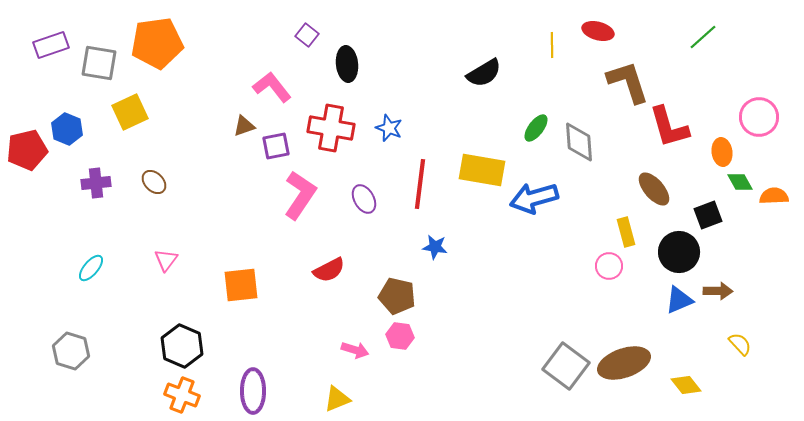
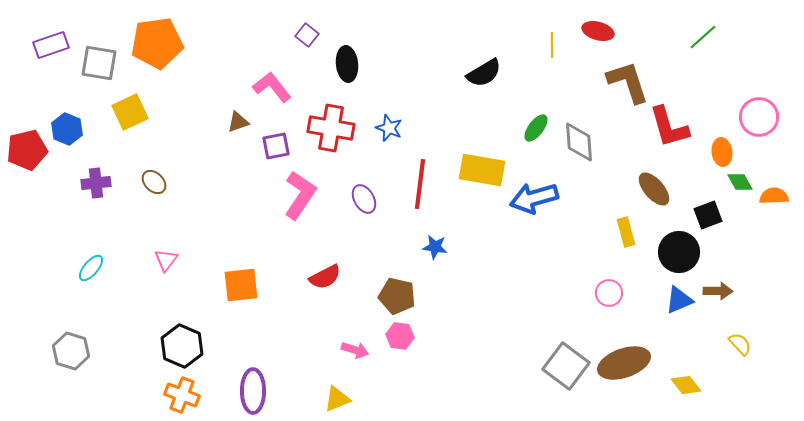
brown triangle at (244, 126): moved 6 px left, 4 px up
pink circle at (609, 266): moved 27 px down
red semicircle at (329, 270): moved 4 px left, 7 px down
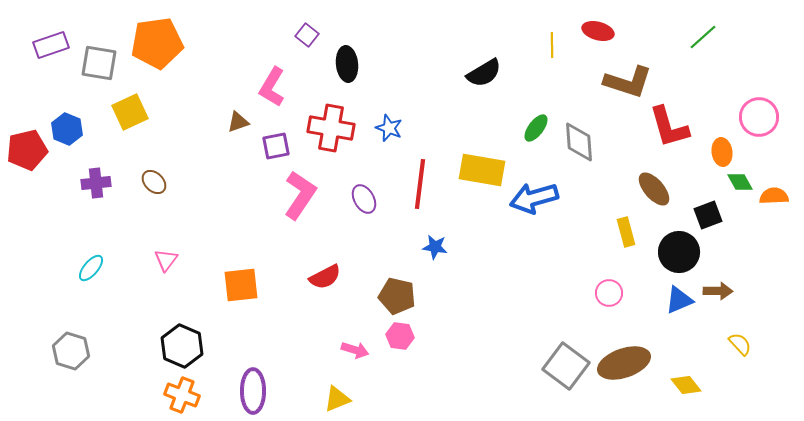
brown L-shape at (628, 82): rotated 126 degrees clockwise
pink L-shape at (272, 87): rotated 111 degrees counterclockwise
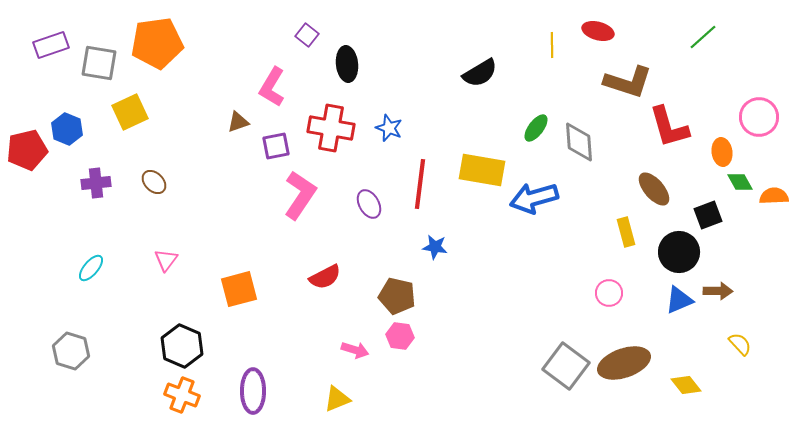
black semicircle at (484, 73): moved 4 px left
purple ellipse at (364, 199): moved 5 px right, 5 px down
orange square at (241, 285): moved 2 px left, 4 px down; rotated 9 degrees counterclockwise
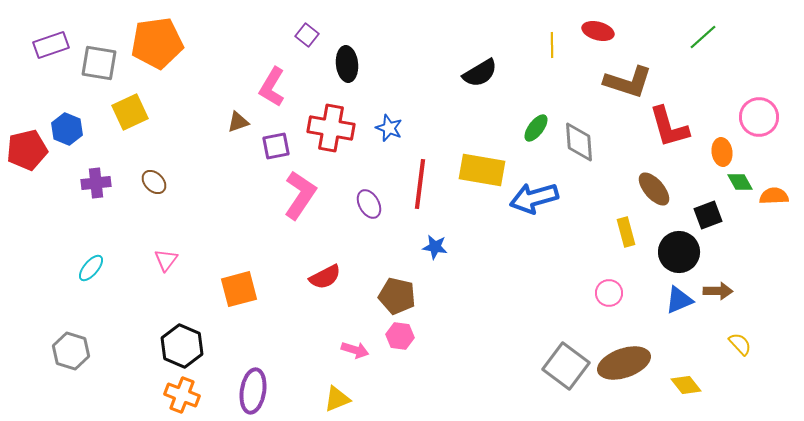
purple ellipse at (253, 391): rotated 9 degrees clockwise
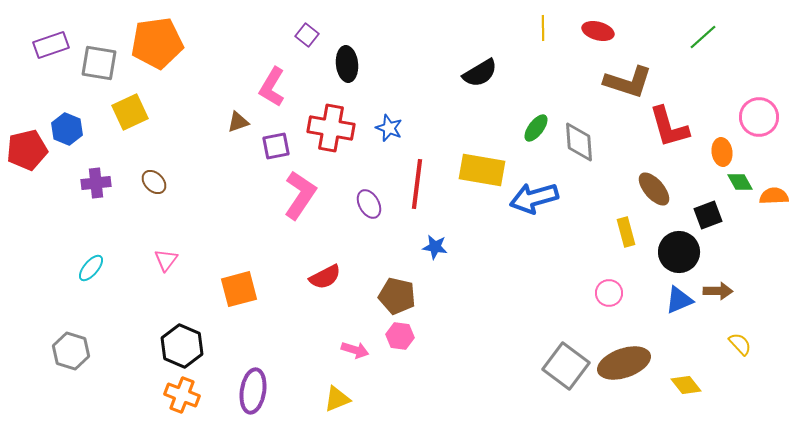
yellow line at (552, 45): moved 9 px left, 17 px up
red line at (420, 184): moved 3 px left
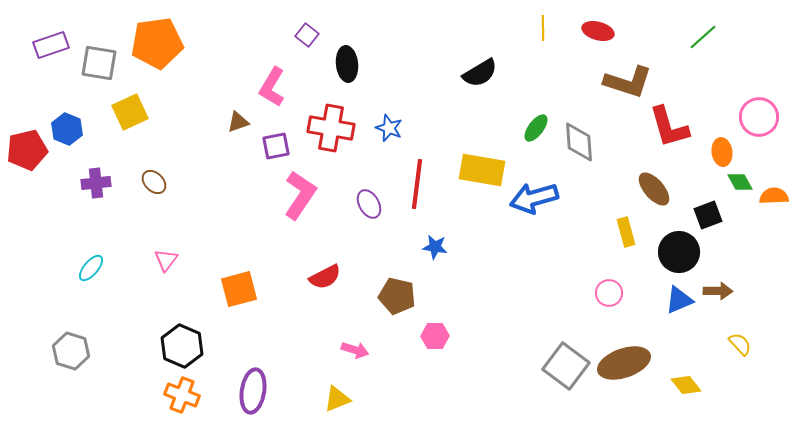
pink hexagon at (400, 336): moved 35 px right; rotated 8 degrees counterclockwise
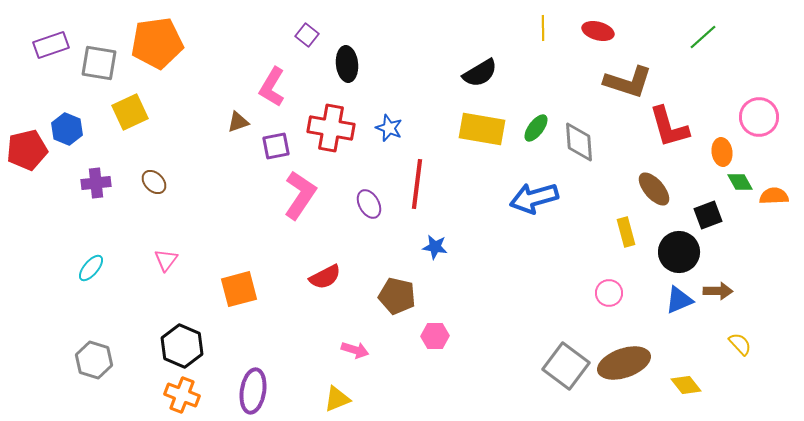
yellow rectangle at (482, 170): moved 41 px up
gray hexagon at (71, 351): moved 23 px right, 9 px down
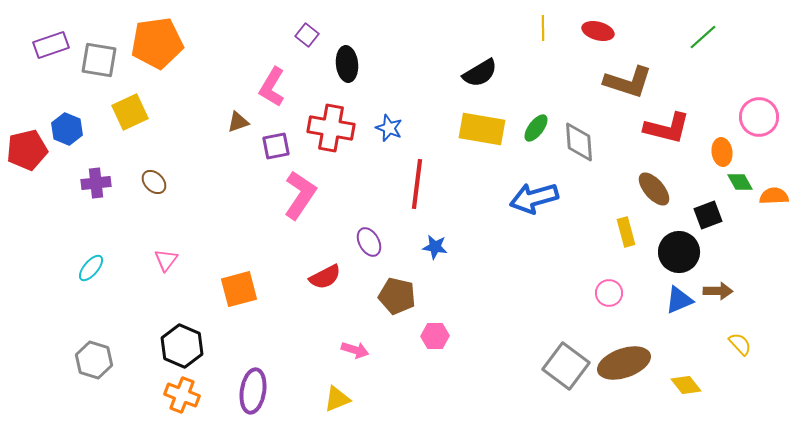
gray square at (99, 63): moved 3 px up
red L-shape at (669, 127): moved 2 px left, 1 px down; rotated 60 degrees counterclockwise
purple ellipse at (369, 204): moved 38 px down
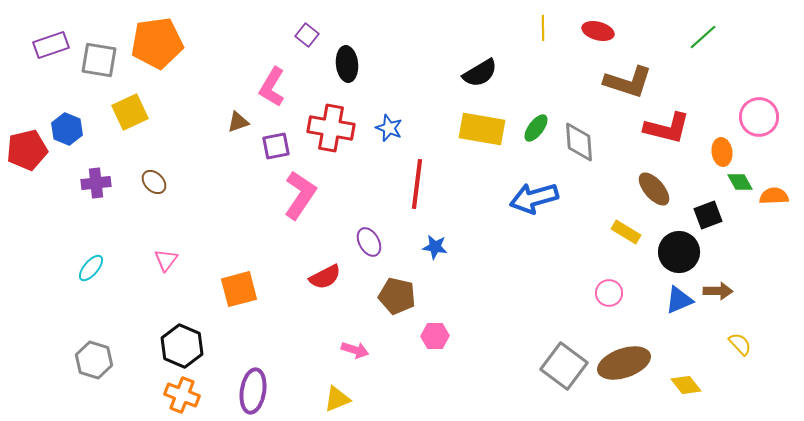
yellow rectangle at (626, 232): rotated 44 degrees counterclockwise
gray square at (566, 366): moved 2 px left
